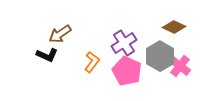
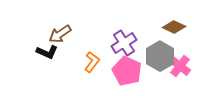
black L-shape: moved 3 px up
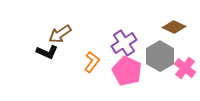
pink cross: moved 5 px right, 2 px down
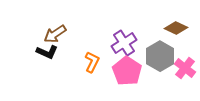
brown diamond: moved 2 px right, 1 px down
brown arrow: moved 5 px left
orange L-shape: rotated 10 degrees counterclockwise
pink pentagon: rotated 8 degrees clockwise
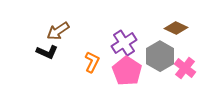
brown arrow: moved 3 px right, 3 px up
